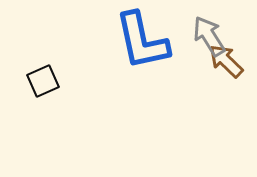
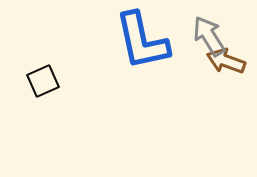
brown arrow: rotated 24 degrees counterclockwise
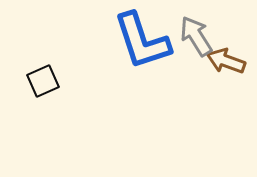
gray arrow: moved 13 px left
blue L-shape: rotated 6 degrees counterclockwise
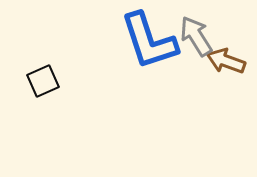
blue L-shape: moved 7 px right
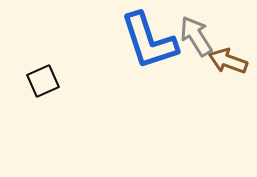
brown arrow: moved 2 px right
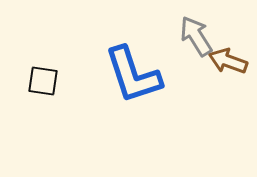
blue L-shape: moved 16 px left, 34 px down
black square: rotated 32 degrees clockwise
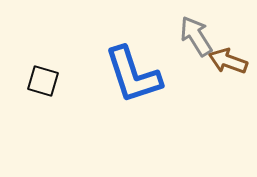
black square: rotated 8 degrees clockwise
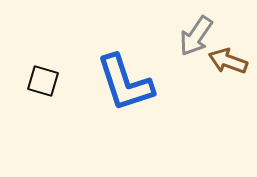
gray arrow: rotated 114 degrees counterclockwise
blue L-shape: moved 8 px left, 8 px down
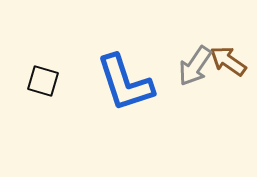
gray arrow: moved 1 px left, 30 px down
brown arrow: rotated 15 degrees clockwise
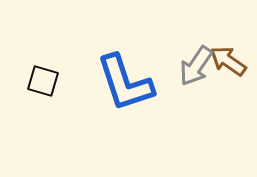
gray arrow: moved 1 px right
